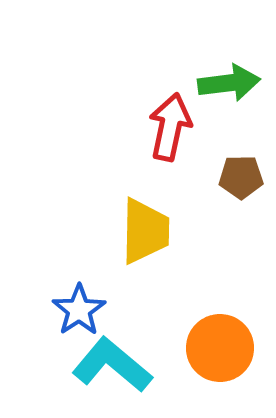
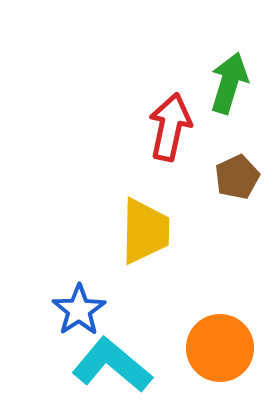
green arrow: rotated 66 degrees counterclockwise
brown pentagon: moved 4 px left; rotated 24 degrees counterclockwise
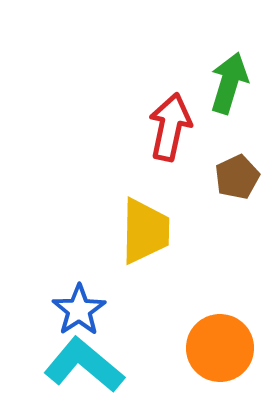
cyan L-shape: moved 28 px left
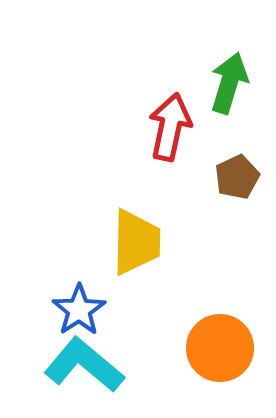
yellow trapezoid: moved 9 px left, 11 px down
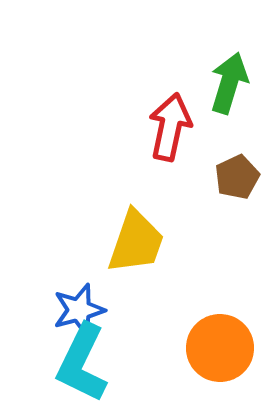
yellow trapezoid: rotated 18 degrees clockwise
blue star: rotated 18 degrees clockwise
cyan L-shape: moved 2 px left, 2 px up; rotated 104 degrees counterclockwise
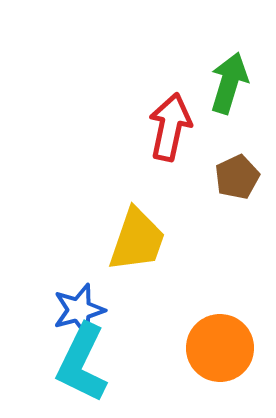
yellow trapezoid: moved 1 px right, 2 px up
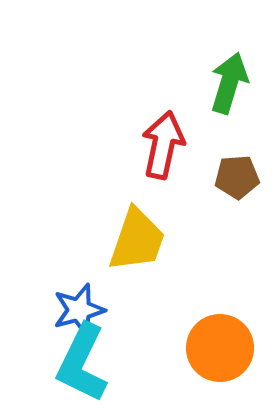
red arrow: moved 7 px left, 18 px down
brown pentagon: rotated 21 degrees clockwise
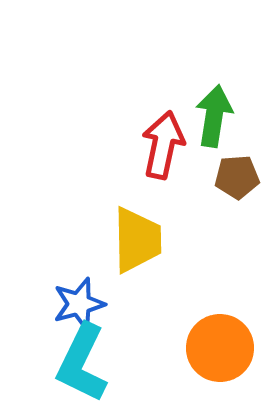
green arrow: moved 15 px left, 33 px down; rotated 8 degrees counterclockwise
yellow trapezoid: rotated 20 degrees counterclockwise
blue star: moved 6 px up
